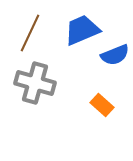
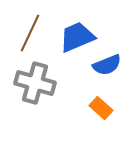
blue trapezoid: moved 5 px left, 7 px down
blue semicircle: moved 8 px left, 10 px down
orange rectangle: moved 1 px left, 3 px down
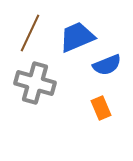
orange rectangle: rotated 25 degrees clockwise
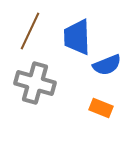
brown line: moved 2 px up
blue trapezoid: rotated 69 degrees counterclockwise
orange rectangle: rotated 45 degrees counterclockwise
